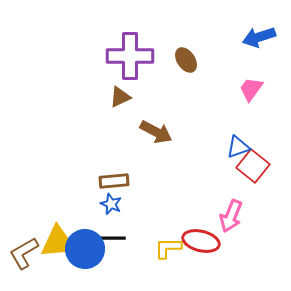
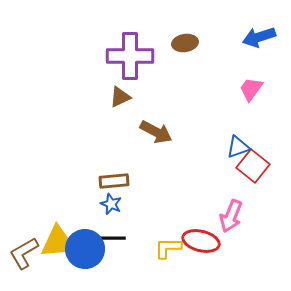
brown ellipse: moved 1 px left, 17 px up; rotated 65 degrees counterclockwise
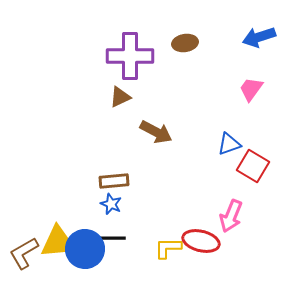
blue triangle: moved 9 px left, 3 px up
red square: rotated 8 degrees counterclockwise
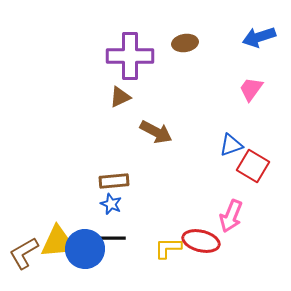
blue triangle: moved 2 px right, 1 px down
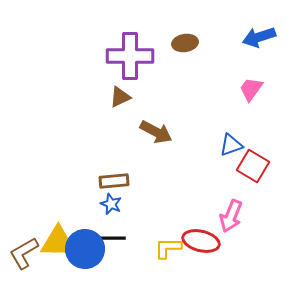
yellow triangle: rotated 6 degrees clockwise
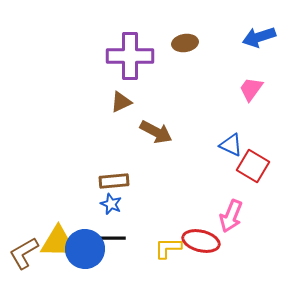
brown triangle: moved 1 px right, 5 px down
blue triangle: rotated 45 degrees clockwise
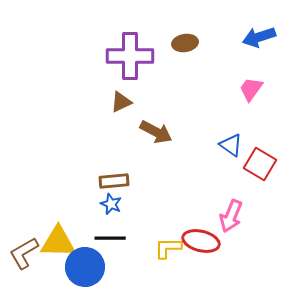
blue triangle: rotated 10 degrees clockwise
red square: moved 7 px right, 2 px up
blue circle: moved 18 px down
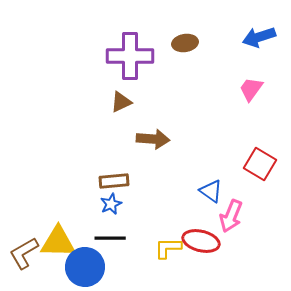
brown arrow: moved 3 px left, 7 px down; rotated 24 degrees counterclockwise
blue triangle: moved 20 px left, 46 px down
blue star: rotated 25 degrees clockwise
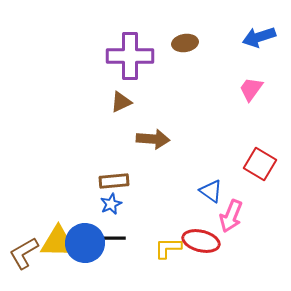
blue circle: moved 24 px up
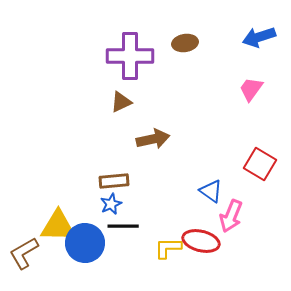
brown arrow: rotated 16 degrees counterclockwise
black line: moved 13 px right, 12 px up
yellow triangle: moved 16 px up
